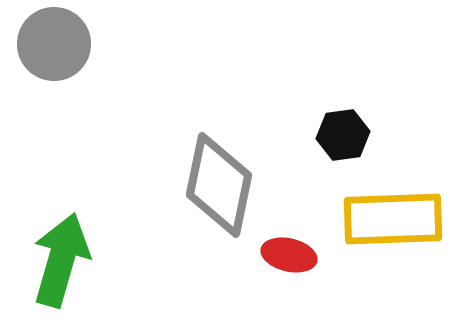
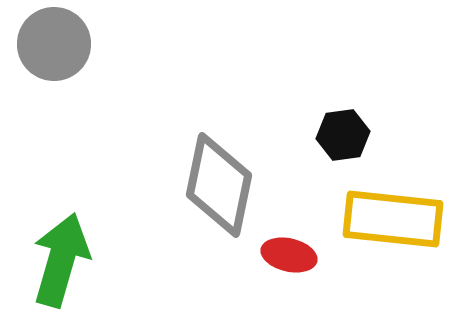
yellow rectangle: rotated 8 degrees clockwise
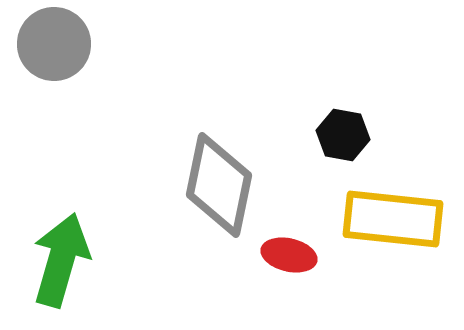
black hexagon: rotated 18 degrees clockwise
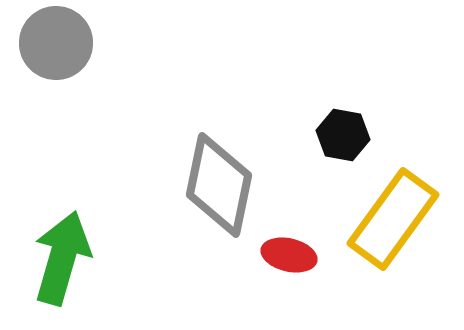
gray circle: moved 2 px right, 1 px up
yellow rectangle: rotated 60 degrees counterclockwise
green arrow: moved 1 px right, 2 px up
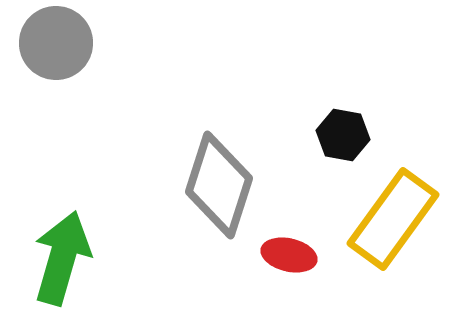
gray diamond: rotated 6 degrees clockwise
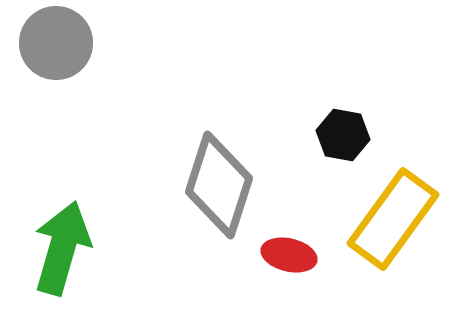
green arrow: moved 10 px up
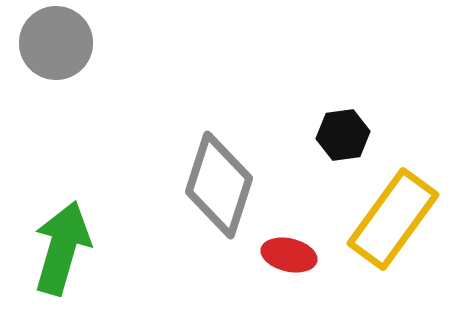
black hexagon: rotated 18 degrees counterclockwise
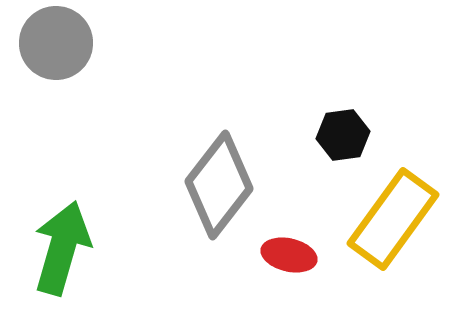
gray diamond: rotated 20 degrees clockwise
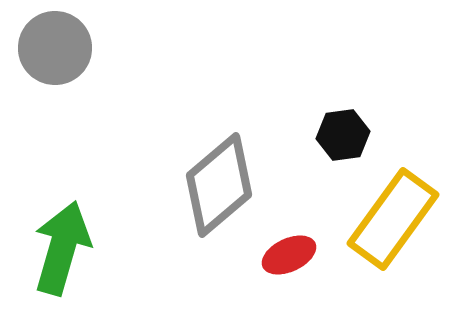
gray circle: moved 1 px left, 5 px down
gray diamond: rotated 12 degrees clockwise
red ellipse: rotated 38 degrees counterclockwise
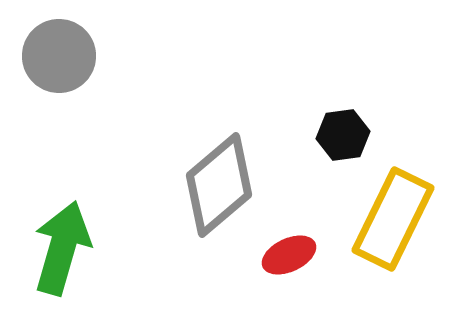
gray circle: moved 4 px right, 8 px down
yellow rectangle: rotated 10 degrees counterclockwise
